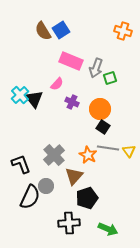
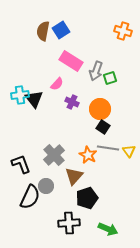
brown semicircle: rotated 42 degrees clockwise
pink rectangle: rotated 10 degrees clockwise
gray arrow: moved 3 px down
cyan cross: rotated 36 degrees clockwise
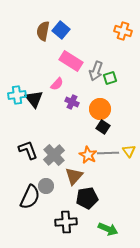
blue square: rotated 18 degrees counterclockwise
cyan cross: moved 3 px left
gray line: moved 5 px down; rotated 10 degrees counterclockwise
black L-shape: moved 7 px right, 14 px up
black pentagon: rotated 10 degrees clockwise
black cross: moved 3 px left, 1 px up
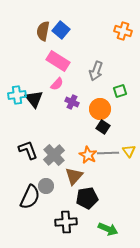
pink rectangle: moved 13 px left
green square: moved 10 px right, 13 px down
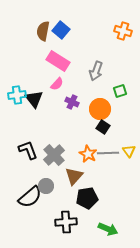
orange star: moved 1 px up
black semicircle: rotated 25 degrees clockwise
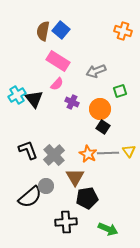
gray arrow: rotated 48 degrees clockwise
cyan cross: rotated 24 degrees counterclockwise
brown triangle: moved 1 px right, 1 px down; rotated 12 degrees counterclockwise
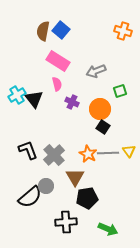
pink semicircle: rotated 56 degrees counterclockwise
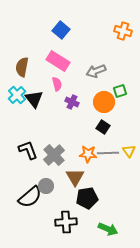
brown semicircle: moved 21 px left, 36 px down
cyan cross: rotated 12 degrees counterclockwise
orange circle: moved 4 px right, 7 px up
orange star: rotated 24 degrees counterclockwise
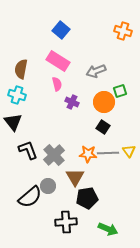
brown semicircle: moved 1 px left, 2 px down
cyan cross: rotated 30 degrees counterclockwise
black triangle: moved 21 px left, 23 px down
gray circle: moved 2 px right
